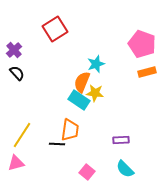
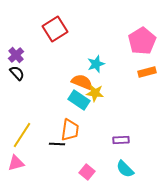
pink pentagon: moved 3 px up; rotated 20 degrees clockwise
purple cross: moved 2 px right, 5 px down
orange semicircle: rotated 90 degrees clockwise
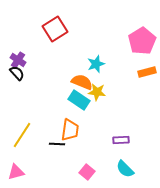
purple cross: moved 2 px right, 5 px down; rotated 14 degrees counterclockwise
yellow star: moved 2 px right, 1 px up
pink triangle: moved 9 px down
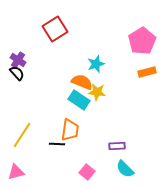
purple rectangle: moved 4 px left, 6 px down
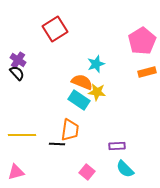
yellow line: rotated 56 degrees clockwise
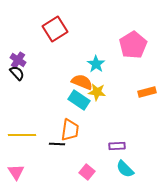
pink pentagon: moved 9 px left, 4 px down
cyan star: rotated 18 degrees counterclockwise
orange rectangle: moved 20 px down
pink triangle: rotated 48 degrees counterclockwise
